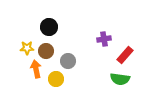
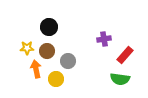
brown circle: moved 1 px right
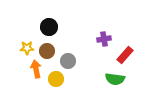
green semicircle: moved 5 px left
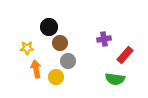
brown circle: moved 13 px right, 8 px up
yellow circle: moved 2 px up
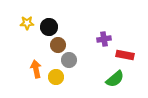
brown circle: moved 2 px left, 2 px down
yellow star: moved 25 px up
red rectangle: rotated 60 degrees clockwise
gray circle: moved 1 px right, 1 px up
green semicircle: rotated 48 degrees counterclockwise
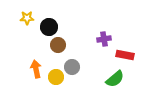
yellow star: moved 5 px up
gray circle: moved 3 px right, 7 px down
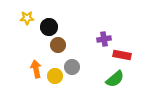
red rectangle: moved 3 px left
yellow circle: moved 1 px left, 1 px up
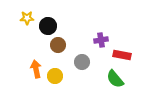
black circle: moved 1 px left, 1 px up
purple cross: moved 3 px left, 1 px down
gray circle: moved 10 px right, 5 px up
green semicircle: rotated 90 degrees clockwise
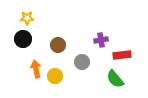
black circle: moved 25 px left, 13 px down
red rectangle: rotated 18 degrees counterclockwise
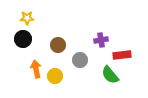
gray circle: moved 2 px left, 2 px up
green semicircle: moved 5 px left, 4 px up
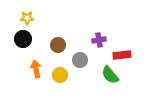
purple cross: moved 2 px left
yellow circle: moved 5 px right, 1 px up
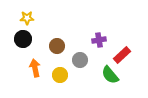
brown circle: moved 1 px left, 1 px down
red rectangle: rotated 36 degrees counterclockwise
orange arrow: moved 1 px left, 1 px up
